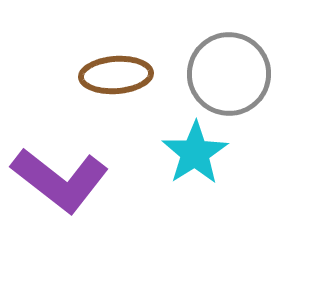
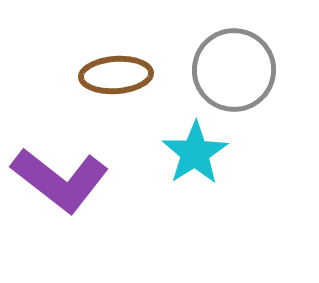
gray circle: moved 5 px right, 4 px up
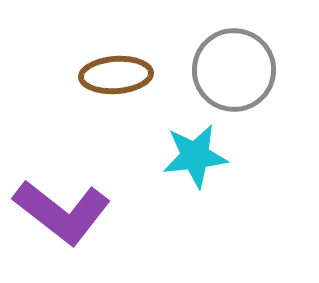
cyan star: moved 3 px down; rotated 26 degrees clockwise
purple L-shape: moved 2 px right, 32 px down
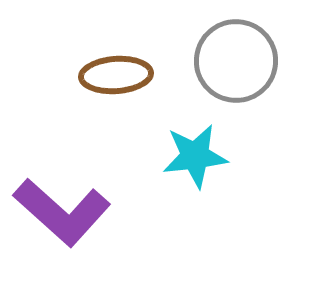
gray circle: moved 2 px right, 9 px up
purple L-shape: rotated 4 degrees clockwise
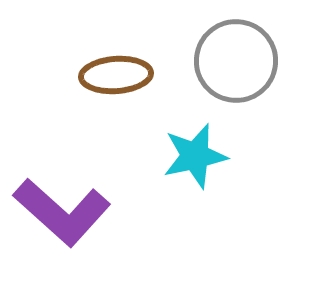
cyan star: rotated 6 degrees counterclockwise
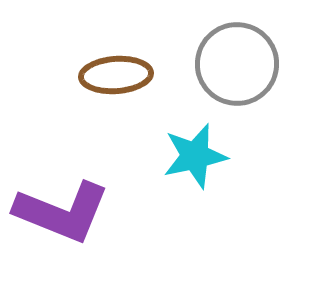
gray circle: moved 1 px right, 3 px down
purple L-shape: rotated 20 degrees counterclockwise
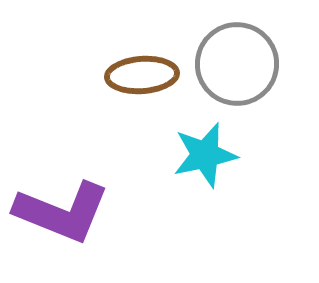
brown ellipse: moved 26 px right
cyan star: moved 10 px right, 1 px up
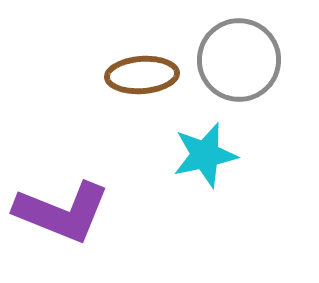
gray circle: moved 2 px right, 4 px up
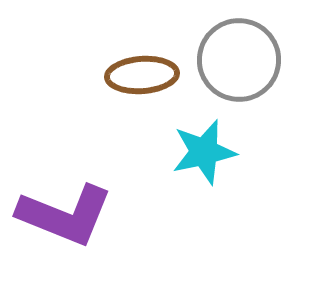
cyan star: moved 1 px left, 3 px up
purple L-shape: moved 3 px right, 3 px down
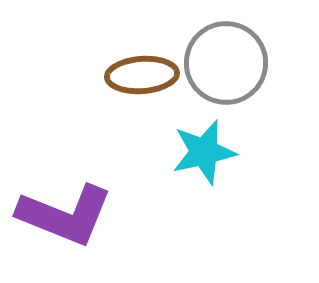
gray circle: moved 13 px left, 3 px down
